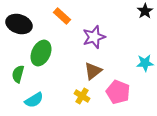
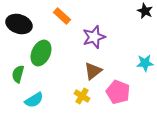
black star: rotated 14 degrees counterclockwise
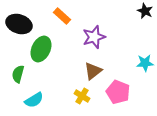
green ellipse: moved 4 px up
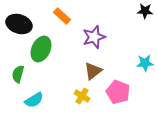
black star: rotated 21 degrees counterclockwise
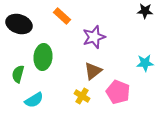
green ellipse: moved 2 px right, 8 px down; rotated 20 degrees counterclockwise
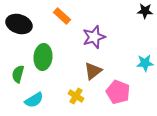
yellow cross: moved 6 px left
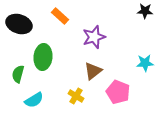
orange rectangle: moved 2 px left
